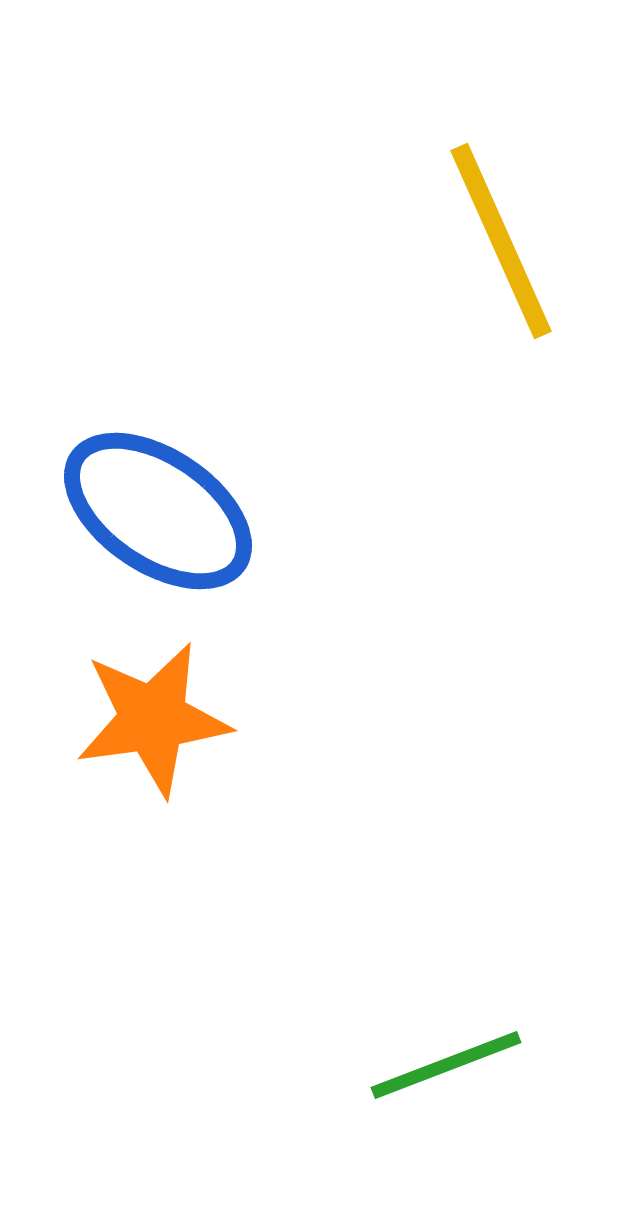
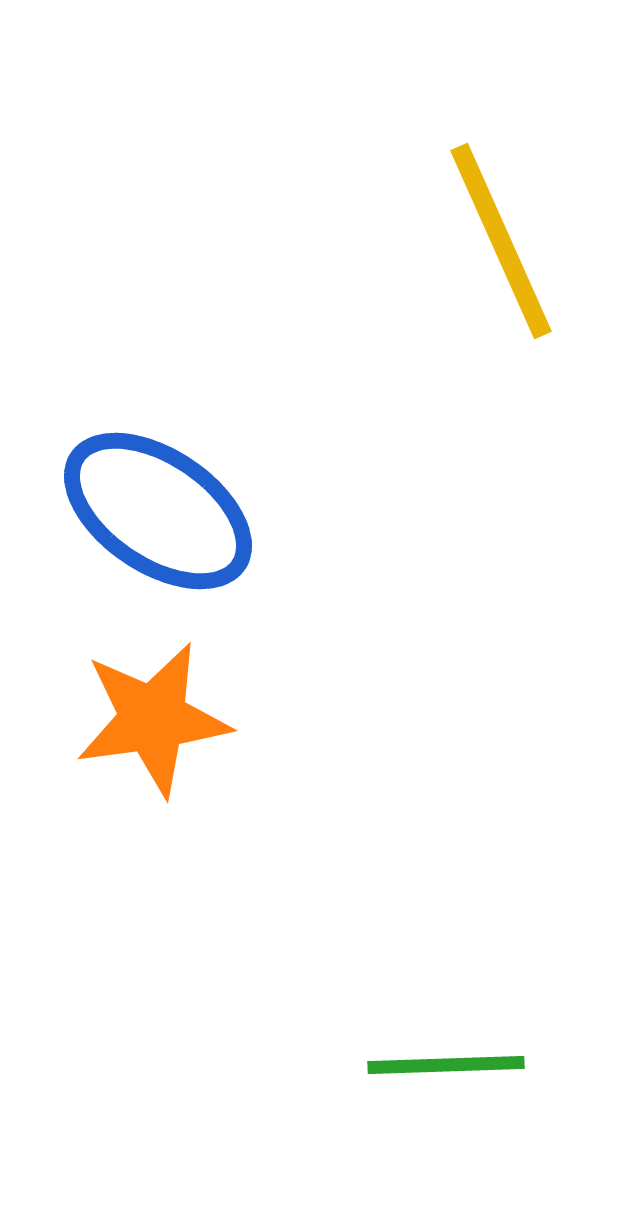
green line: rotated 19 degrees clockwise
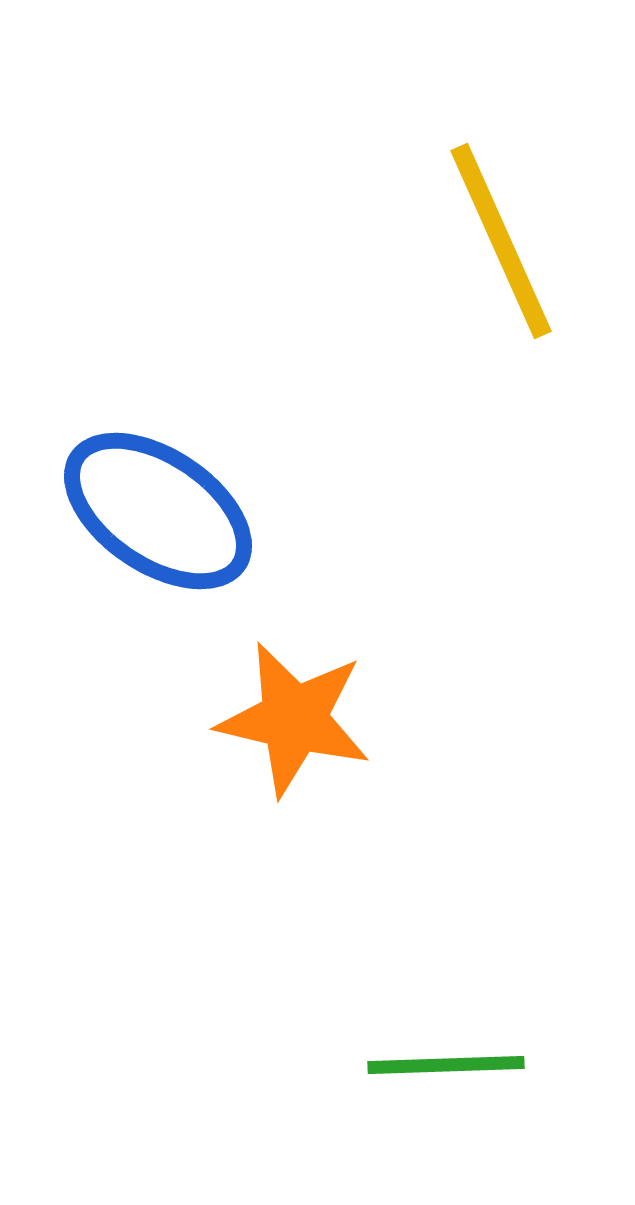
orange star: moved 141 px right; rotated 21 degrees clockwise
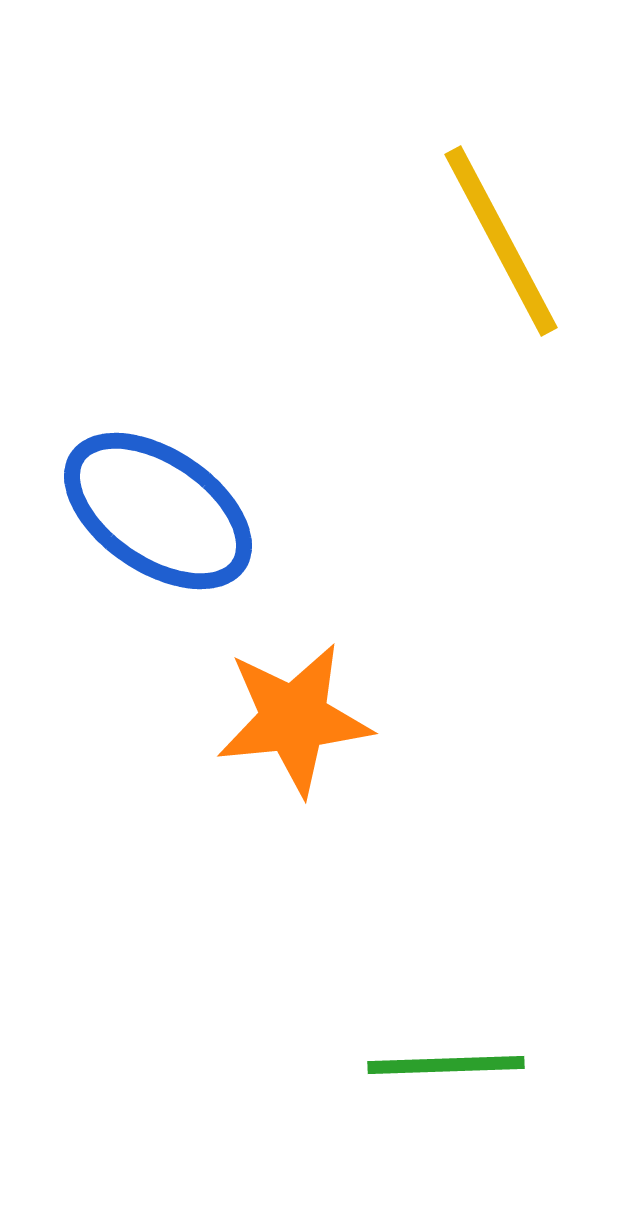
yellow line: rotated 4 degrees counterclockwise
orange star: rotated 19 degrees counterclockwise
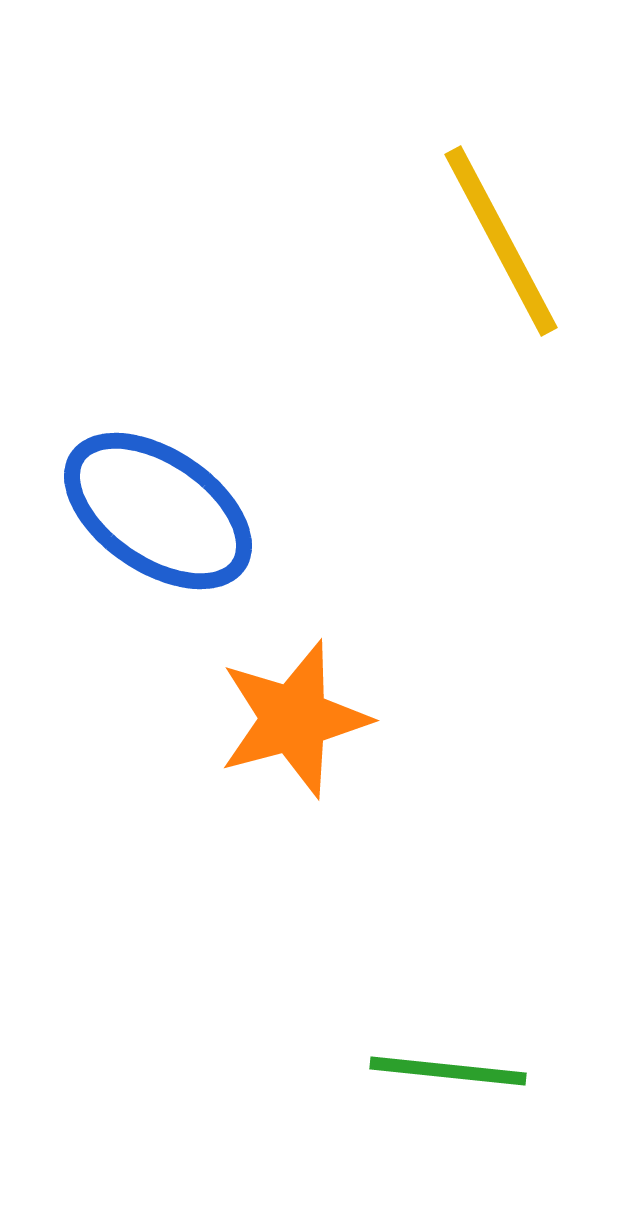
orange star: rotated 9 degrees counterclockwise
green line: moved 2 px right, 6 px down; rotated 8 degrees clockwise
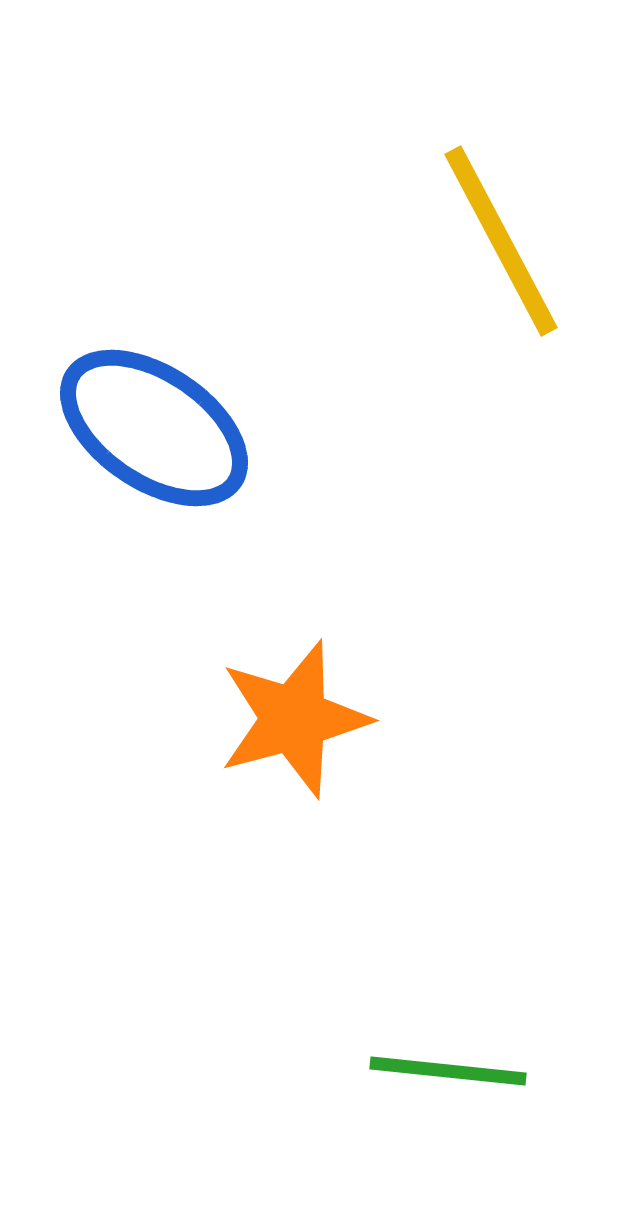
blue ellipse: moved 4 px left, 83 px up
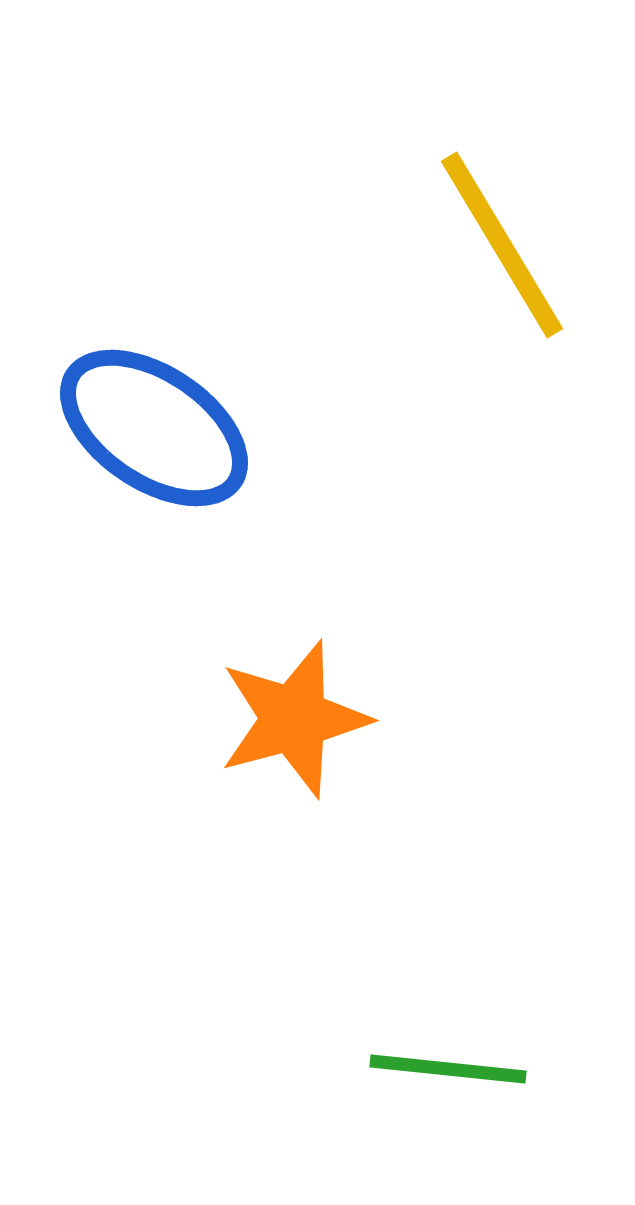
yellow line: moved 1 px right, 4 px down; rotated 3 degrees counterclockwise
green line: moved 2 px up
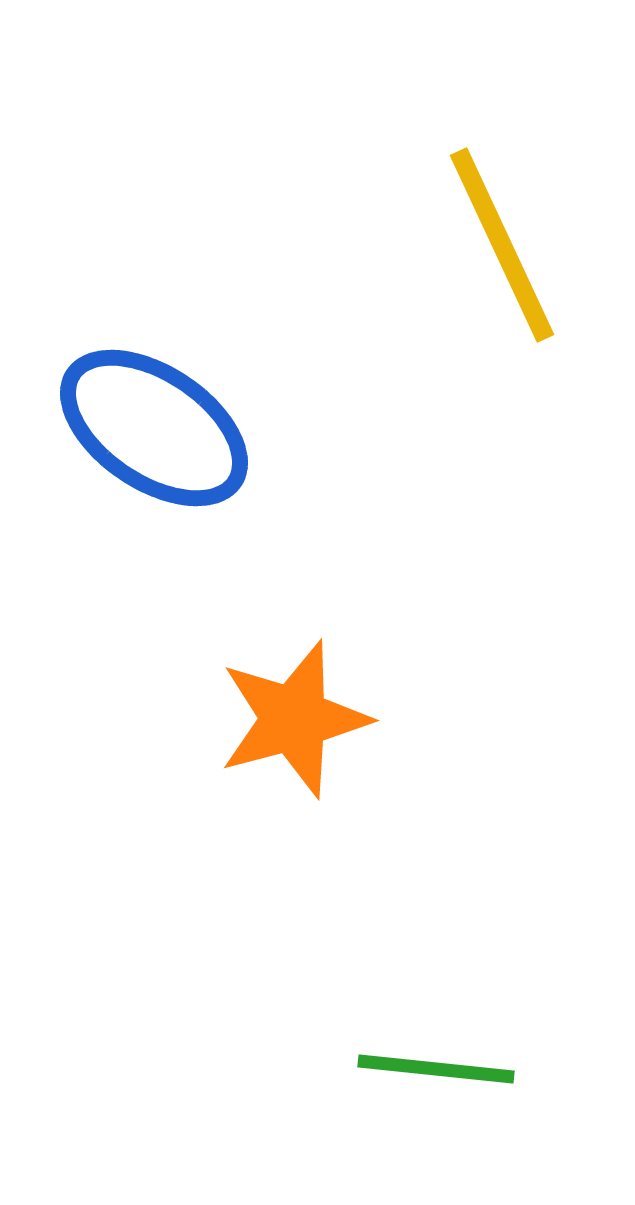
yellow line: rotated 6 degrees clockwise
green line: moved 12 px left
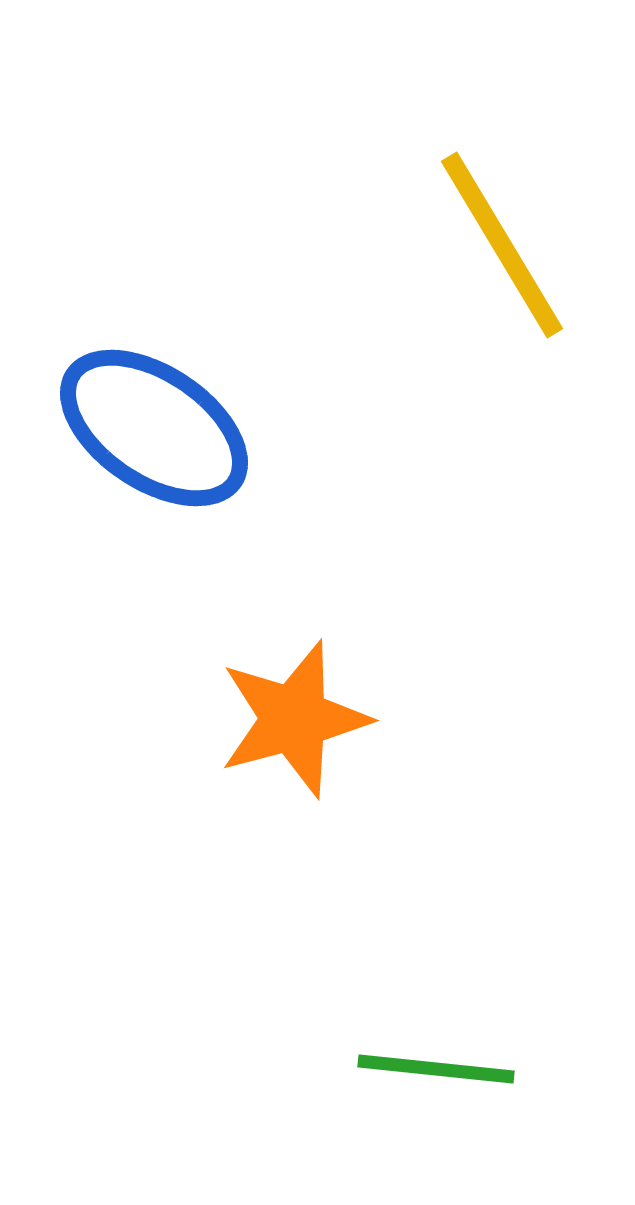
yellow line: rotated 6 degrees counterclockwise
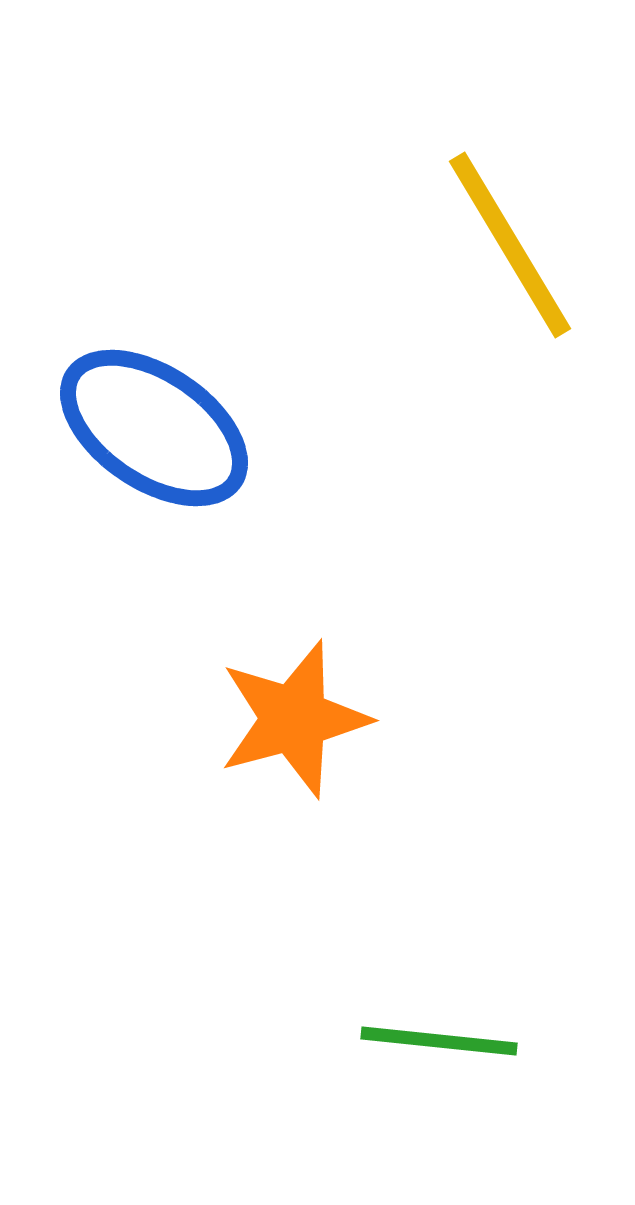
yellow line: moved 8 px right
green line: moved 3 px right, 28 px up
